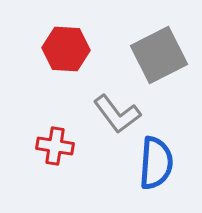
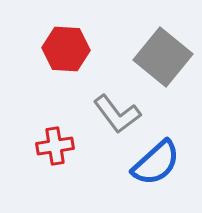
gray square: moved 4 px right, 2 px down; rotated 24 degrees counterclockwise
red cross: rotated 18 degrees counterclockwise
blue semicircle: rotated 44 degrees clockwise
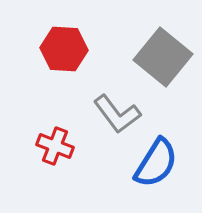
red hexagon: moved 2 px left
red cross: rotated 30 degrees clockwise
blue semicircle: rotated 16 degrees counterclockwise
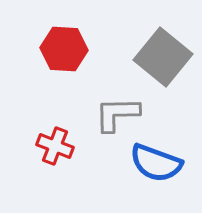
gray L-shape: rotated 126 degrees clockwise
blue semicircle: rotated 78 degrees clockwise
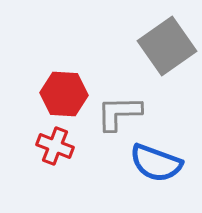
red hexagon: moved 45 px down
gray square: moved 4 px right, 11 px up; rotated 16 degrees clockwise
gray L-shape: moved 2 px right, 1 px up
